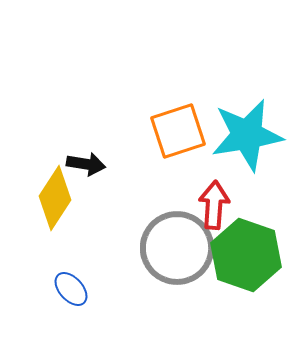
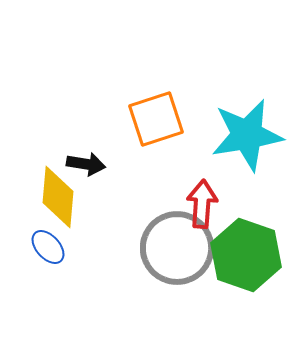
orange square: moved 22 px left, 12 px up
yellow diamond: moved 3 px right, 1 px up; rotated 28 degrees counterclockwise
red arrow: moved 12 px left, 1 px up
blue ellipse: moved 23 px left, 42 px up
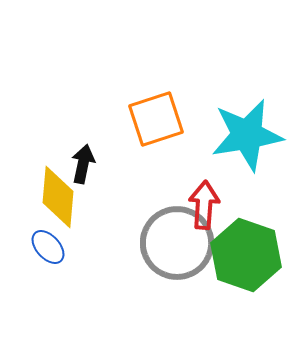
black arrow: moved 3 px left; rotated 87 degrees counterclockwise
red arrow: moved 2 px right, 1 px down
gray circle: moved 5 px up
